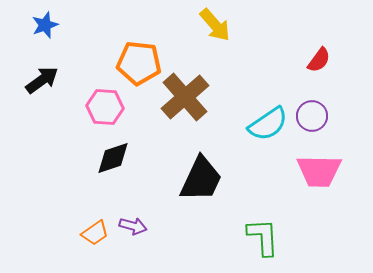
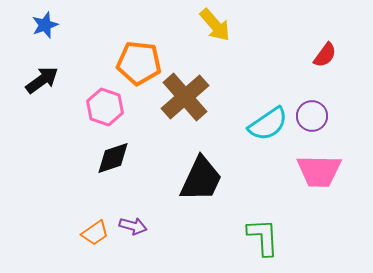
red semicircle: moved 6 px right, 5 px up
pink hexagon: rotated 15 degrees clockwise
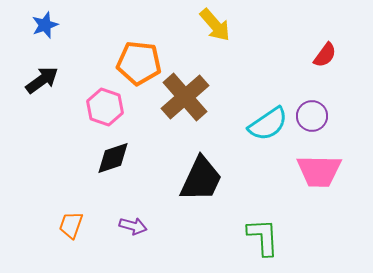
orange trapezoid: moved 24 px left, 8 px up; rotated 144 degrees clockwise
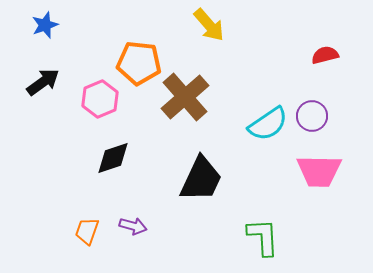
yellow arrow: moved 6 px left
red semicircle: rotated 140 degrees counterclockwise
black arrow: moved 1 px right, 2 px down
pink hexagon: moved 5 px left, 8 px up; rotated 18 degrees clockwise
orange trapezoid: moved 16 px right, 6 px down
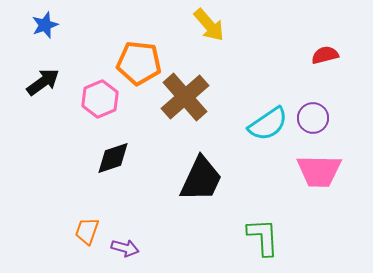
purple circle: moved 1 px right, 2 px down
purple arrow: moved 8 px left, 22 px down
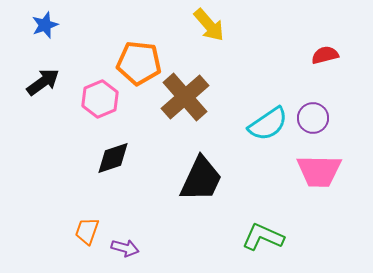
green L-shape: rotated 63 degrees counterclockwise
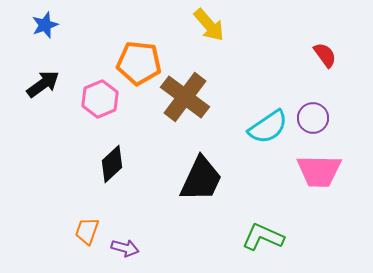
red semicircle: rotated 68 degrees clockwise
black arrow: moved 2 px down
brown cross: rotated 12 degrees counterclockwise
cyan semicircle: moved 3 px down
black diamond: moved 1 px left, 6 px down; rotated 24 degrees counterclockwise
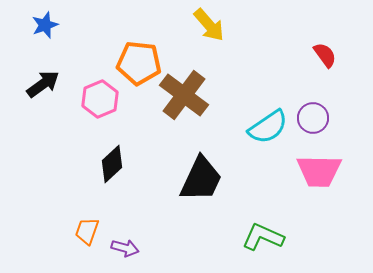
brown cross: moved 1 px left, 2 px up
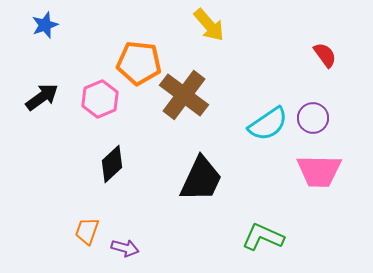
black arrow: moved 1 px left, 13 px down
cyan semicircle: moved 3 px up
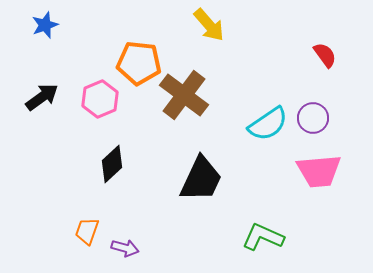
pink trapezoid: rotated 6 degrees counterclockwise
